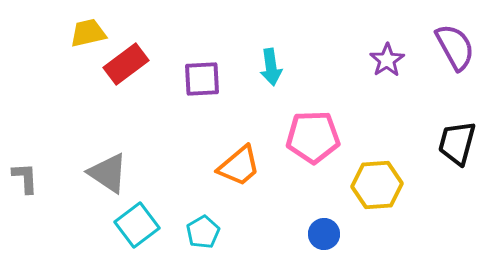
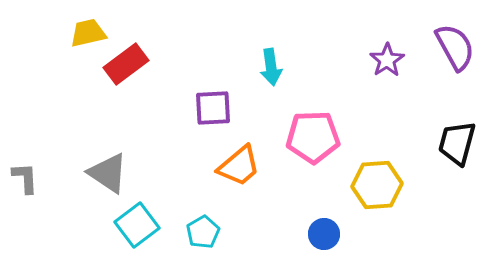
purple square: moved 11 px right, 29 px down
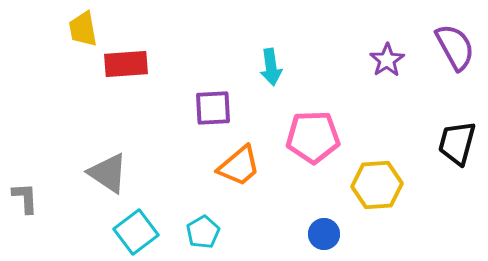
yellow trapezoid: moved 5 px left, 4 px up; rotated 87 degrees counterclockwise
red rectangle: rotated 33 degrees clockwise
gray L-shape: moved 20 px down
cyan square: moved 1 px left, 7 px down
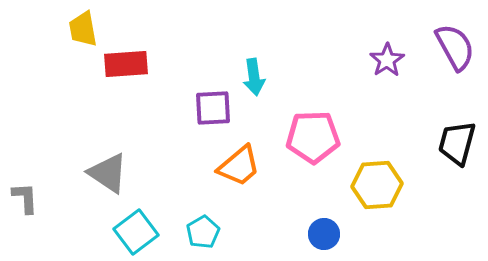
cyan arrow: moved 17 px left, 10 px down
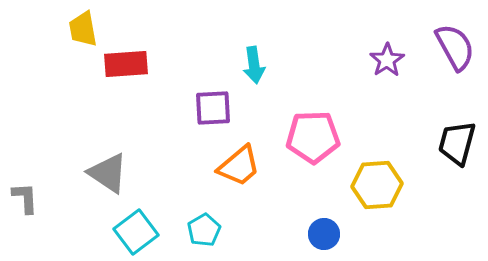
cyan arrow: moved 12 px up
cyan pentagon: moved 1 px right, 2 px up
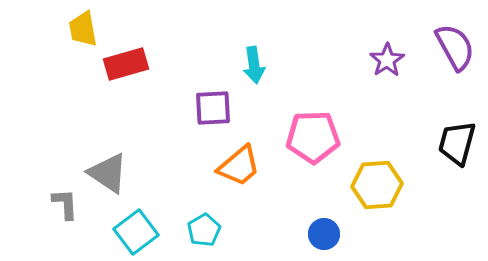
red rectangle: rotated 12 degrees counterclockwise
gray L-shape: moved 40 px right, 6 px down
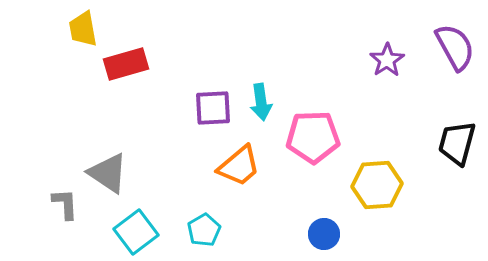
cyan arrow: moved 7 px right, 37 px down
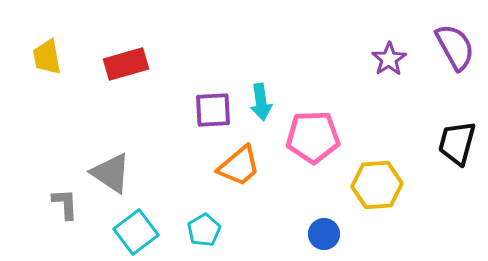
yellow trapezoid: moved 36 px left, 28 px down
purple star: moved 2 px right, 1 px up
purple square: moved 2 px down
gray triangle: moved 3 px right
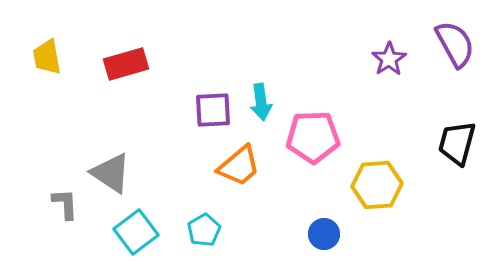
purple semicircle: moved 3 px up
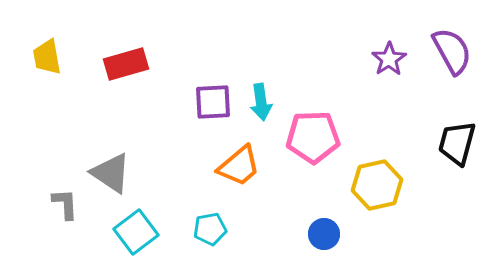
purple semicircle: moved 3 px left, 7 px down
purple square: moved 8 px up
yellow hexagon: rotated 9 degrees counterclockwise
cyan pentagon: moved 6 px right, 1 px up; rotated 20 degrees clockwise
